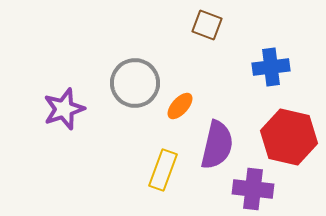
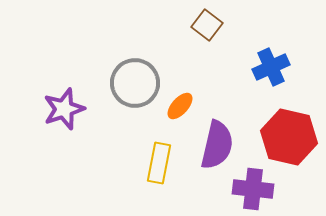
brown square: rotated 16 degrees clockwise
blue cross: rotated 18 degrees counterclockwise
yellow rectangle: moved 4 px left, 7 px up; rotated 9 degrees counterclockwise
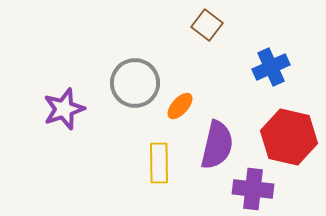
yellow rectangle: rotated 12 degrees counterclockwise
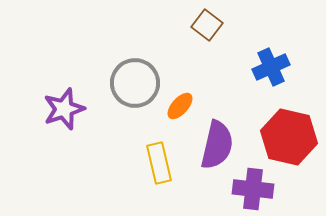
yellow rectangle: rotated 12 degrees counterclockwise
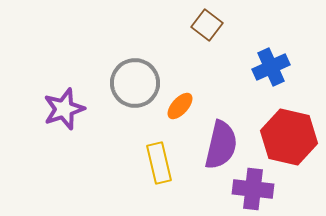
purple semicircle: moved 4 px right
